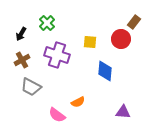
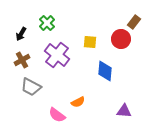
purple cross: rotated 20 degrees clockwise
purple triangle: moved 1 px right, 1 px up
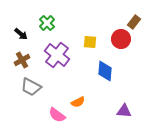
black arrow: rotated 80 degrees counterclockwise
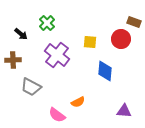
brown rectangle: rotated 72 degrees clockwise
brown cross: moved 9 px left; rotated 28 degrees clockwise
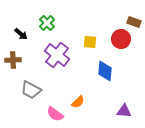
gray trapezoid: moved 3 px down
orange semicircle: rotated 16 degrees counterclockwise
pink semicircle: moved 2 px left, 1 px up
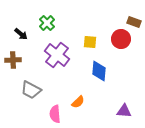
blue diamond: moved 6 px left
pink semicircle: rotated 48 degrees clockwise
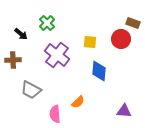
brown rectangle: moved 1 px left, 1 px down
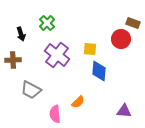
black arrow: rotated 32 degrees clockwise
yellow square: moved 7 px down
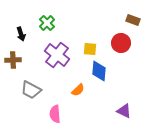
brown rectangle: moved 3 px up
red circle: moved 4 px down
orange semicircle: moved 12 px up
purple triangle: rotated 21 degrees clockwise
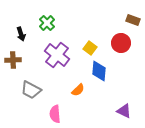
yellow square: moved 1 px up; rotated 32 degrees clockwise
